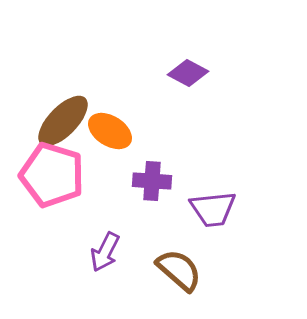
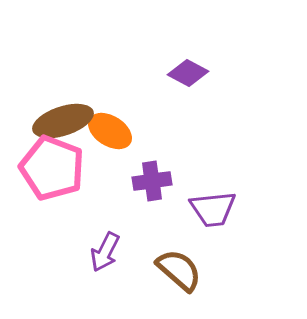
brown ellipse: rotated 28 degrees clockwise
pink pentagon: moved 7 px up; rotated 4 degrees clockwise
purple cross: rotated 12 degrees counterclockwise
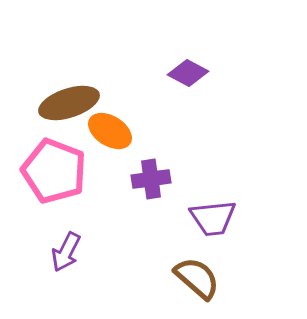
brown ellipse: moved 6 px right, 18 px up
pink pentagon: moved 2 px right, 3 px down
purple cross: moved 1 px left, 2 px up
purple trapezoid: moved 9 px down
purple arrow: moved 39 px left
brown semicircle: moved 18 px right, 8 px down
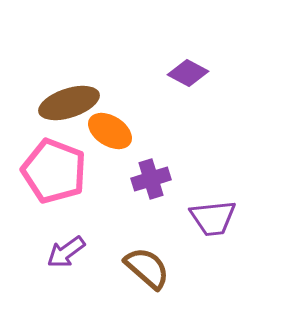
purple cross: rotated 9 degrees counterclockwise
purple arrow: rotated 27 degrees clockwise
brown semicircle: moved 50 px left, 10 px up
